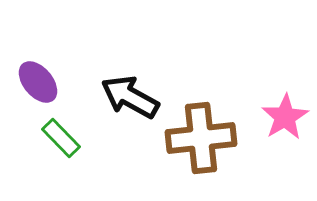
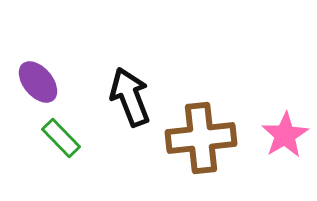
black arrow: rotated 40 degrees clockwise
pink star: moved 18 px down
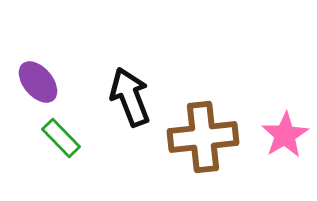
brown cross: moved 2 px right, 1 px up
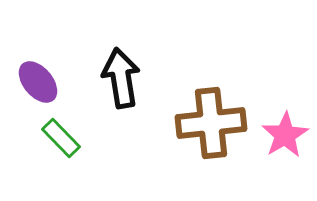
black arrow: moved 9 px left, 19 px up; rotated 12 degrees clockwise
brown cross: moved 8 px right, 14 px up
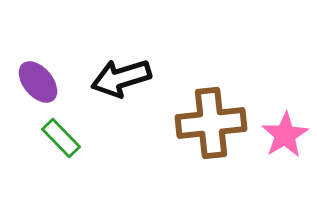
black arrow: rotated 98 degrees counterclockwise
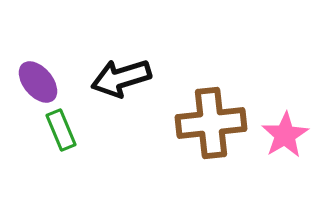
green rectangle: moved 8 px up; rotated 21 degrees clockwise
